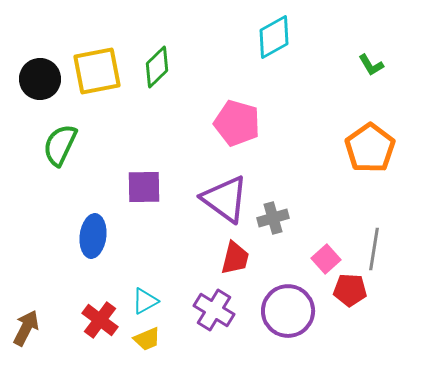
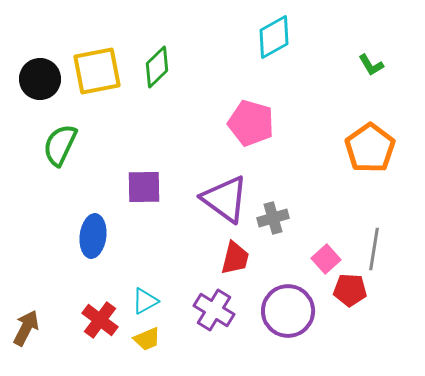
pink pentagon: moved 14 px right
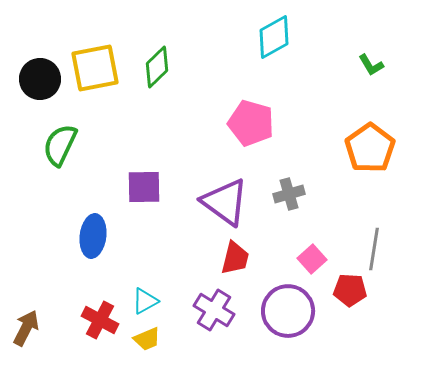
yellow square: moved 2 px left, 3 px up
purple triangle: moved 3 px down
gray cross: moved 16 px right, 24 px up
pink square: moved 14 px left
red cross: rotated 9 degrees counterclockwise
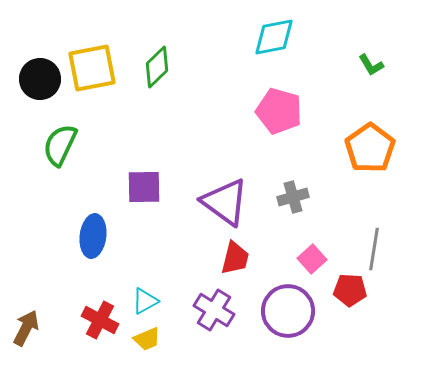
cyan diamond: rotated 18 degrees clockwise
yellow square: moved 3 px left
pink pentagon: moved 28 px right, 12 px up
gray cross: moved 4 px right, 3 px down
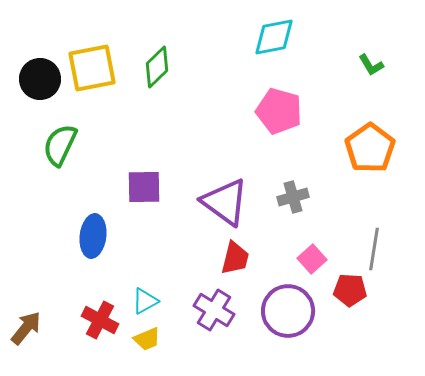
brown arrow: rotated 12 degrees clockwise
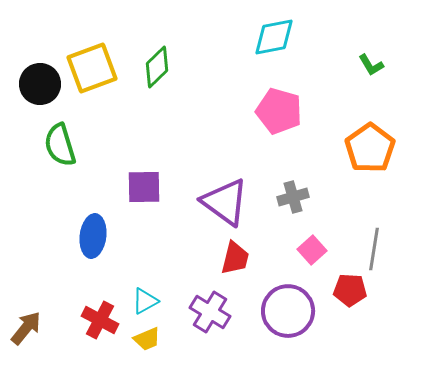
yellow square: rotated 9 degrees counterclockwise
black circle: moved 5 px down
green semicircle: rotated 42 degrees counterclockwise
pink square: moved 9 px up
purple cross: moved 4 px left, 2 px down
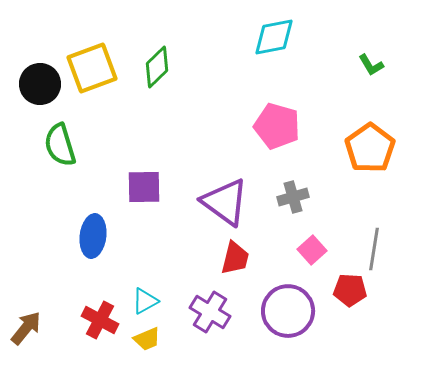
pink pentagon: moved 2 px left, 15 px down
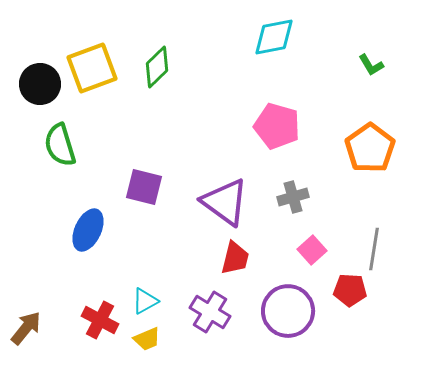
purple square: rotated 15 degrees clockwise
blue ellipse: moved 5 px left, 6 px up; rotated 18 degrees clockwise
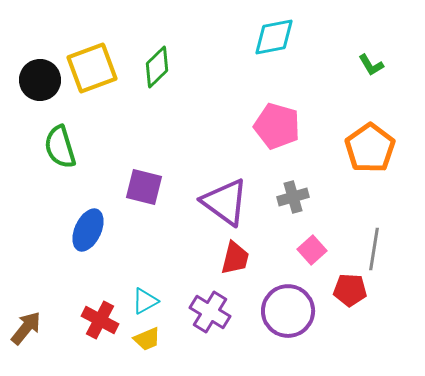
black circle: moved 4 px up
green semicircle: moved 2 px down
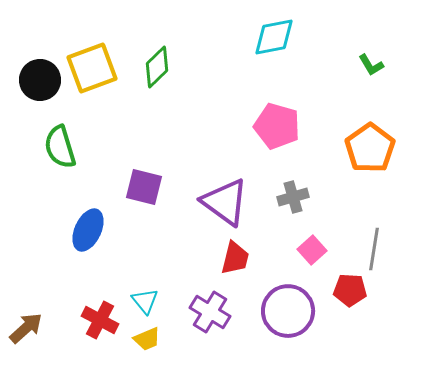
cyan triangle: rotated 40 degrees counterclockwise
brown arrow: rotated 9 degrees clockwise
